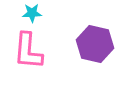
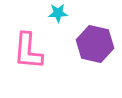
cyan star: moved 26 px right
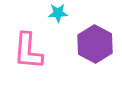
purple hexagon: rotated 15 degrees clockwise
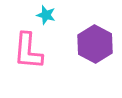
cyan star: moved 12 px left, 2 px down; rotated 18 degrees clockwise
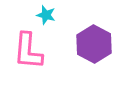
purple hexagon: moved 1 px left
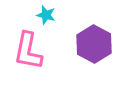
pink L-shape: rotated 6 degrees clockwise
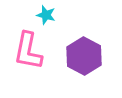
purple hexagon: moved 10 px left, 12 px down
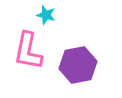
purple hexagon: moved 6 px left, 9 px down; rotated 21 degrees clockwise
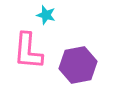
pink L-shape: rotated 6 degrees counterclockwise
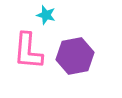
purple hexagon: moved 3 px left, 9 px up
